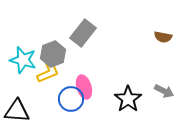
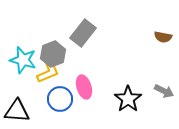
blue circle: moved 11 px left
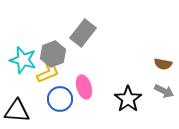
brown semicircle: moved 27 px down
